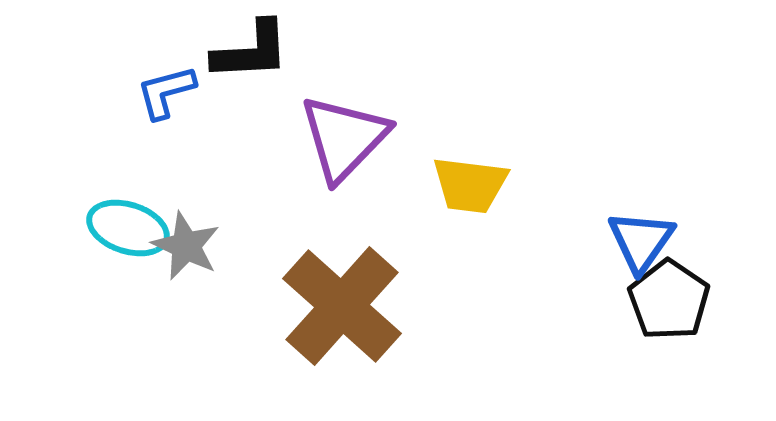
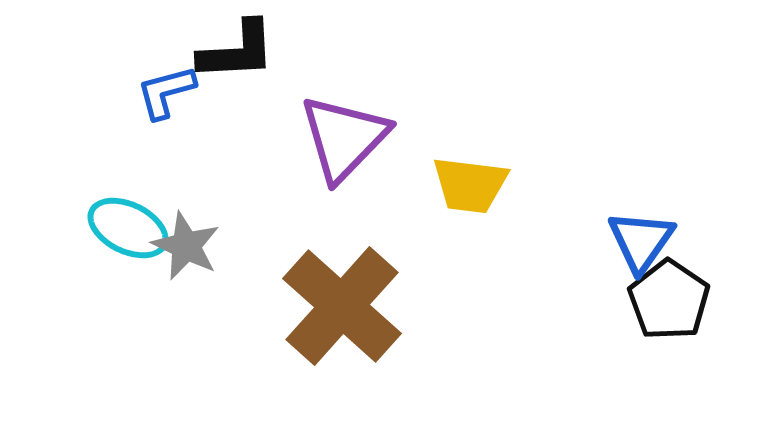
black L-shape: moved 14 px left
cyan ellipse: rotated 8 degrees clockwise
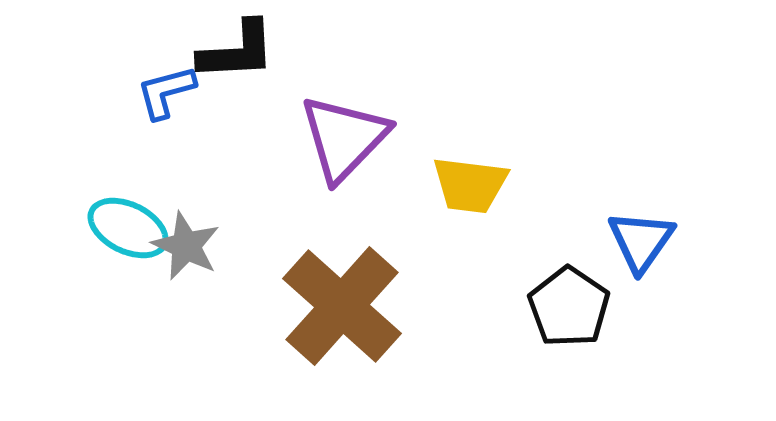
black pentagon: moved 100 px left, 7 px down
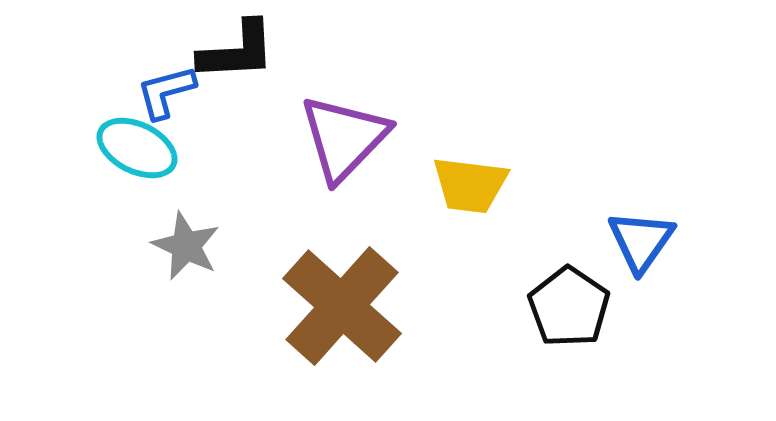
cyan ellipse: moved 9 px right, 80 px up
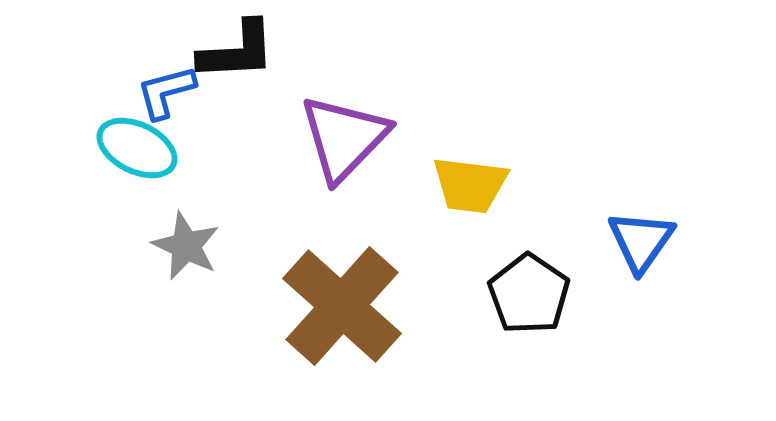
black pentagon: moved 40 px left, 13 px up
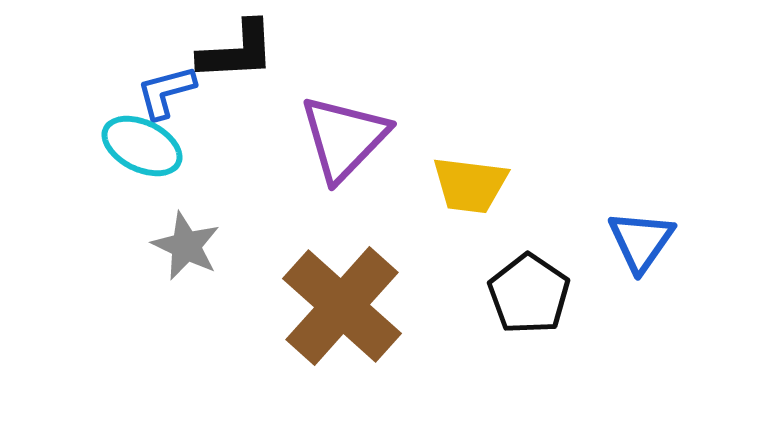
cyan ellipse: moved 5 px right, 2 px up
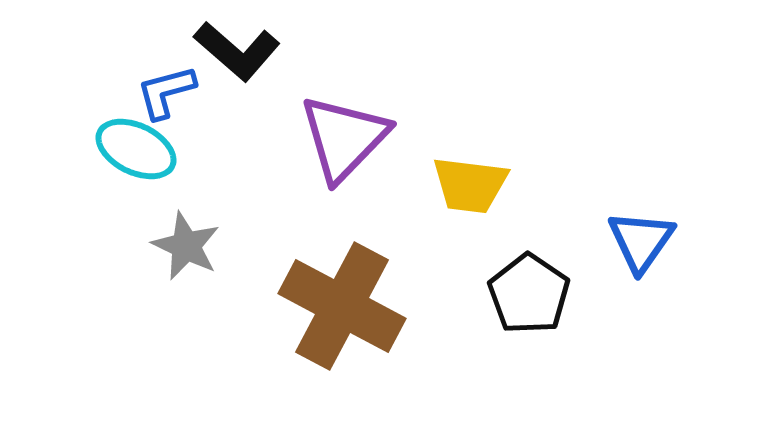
black L-shape: rotated 44 degrees clockwise
cyan ellipse: moved 6 px left, 3 px down
brown cross: rotated 14 degrees counterclockwise
